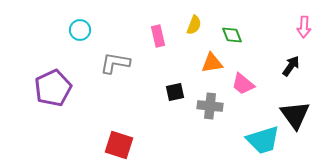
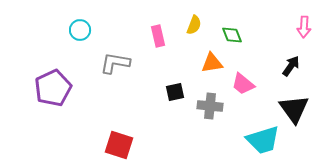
black triangle: moved 1 px left, 6 px up
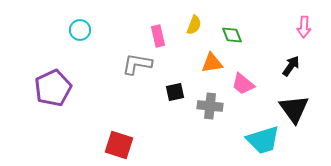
gray L-shape: moved 22 px right, 1 px down
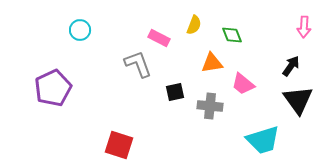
pink rectangle: moved 1 px right, 2 px down; rotated 50 degrees counterclockwise
gray L-shape: moved 1 px right; rotated 60 degrees clockwise
black triangle: moved 4 px right, 9 px up
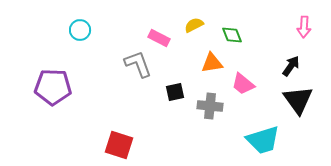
yellow semicircle: rotated 138 degrees counterclockwise
purple pentagon: moved 1 px up; rotated 27 degrees clockwise
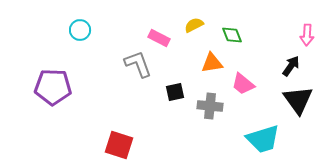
pink arrow: moved 3 px right, 8 px down
cyan trapezoid: moved 1 px up
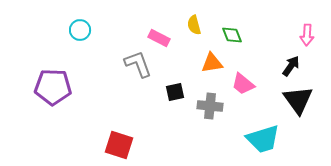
yellow semicircle: rotated 78 degrees counterclockwise
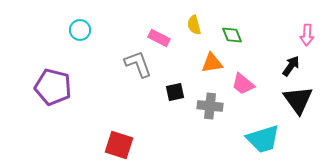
purple pentagon: rotated 12 degrees clockwise
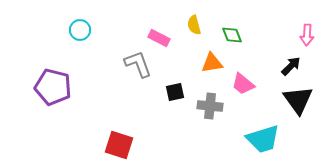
black arrow: rotated 10 degrees clockwise
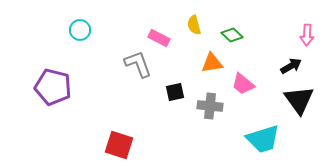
green diamond: rotated 25 degrees counterclockwise
black arrow: rotated 15 degrees clockwise
black triangle: moved 1 px right
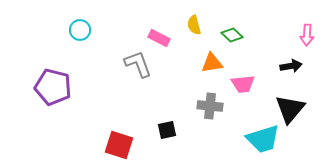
black arrow: rotated 20 degrees clockwise
pink trapezoid: rotated 45 degrees counterclockwise
black square: moved 8 px left, 38 px down
black triangle: moved 9 px left, 9 px down; rotated 16 degrees clockwise
